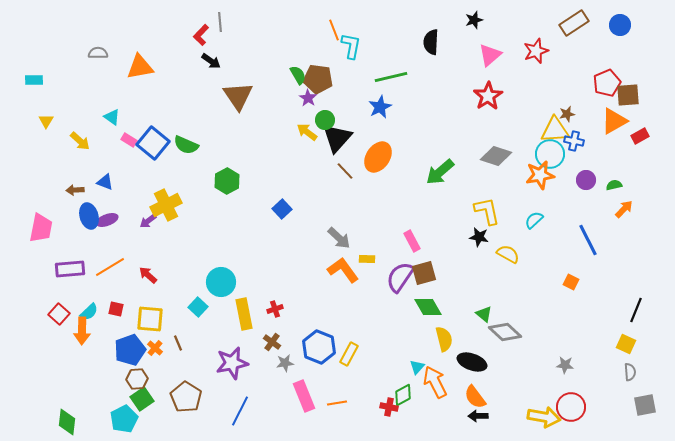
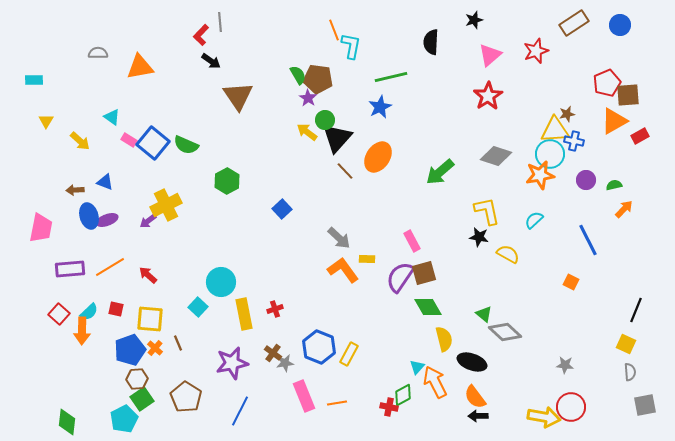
brown cross at (272, 342): moved 1 px right, 11 px down
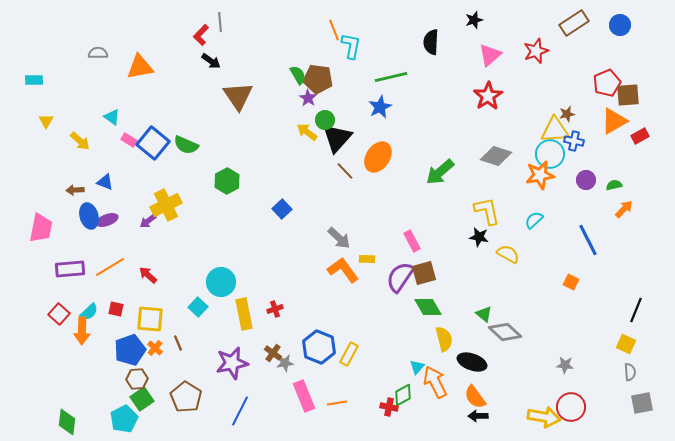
gray square at (645, 405): moved 3 px left, 2 px up
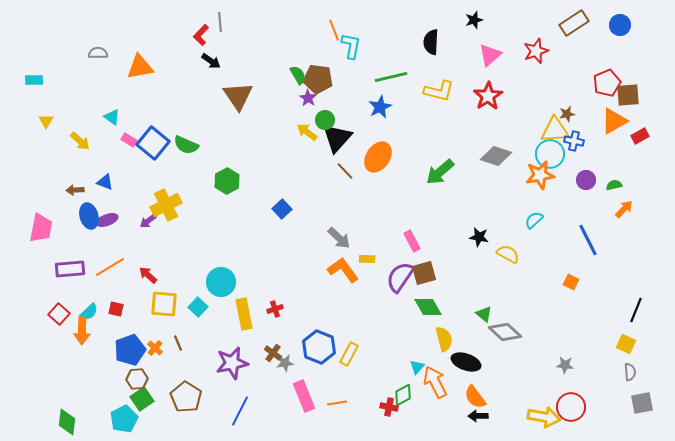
yellow L-shape at (487, 211): moved 48 px left, 120 px up; rotated 116 degrees clockwise
yellow square at (150, 319): moved 14 px right, 15 px up
black ellipse at (472, 362): moved 6 px left
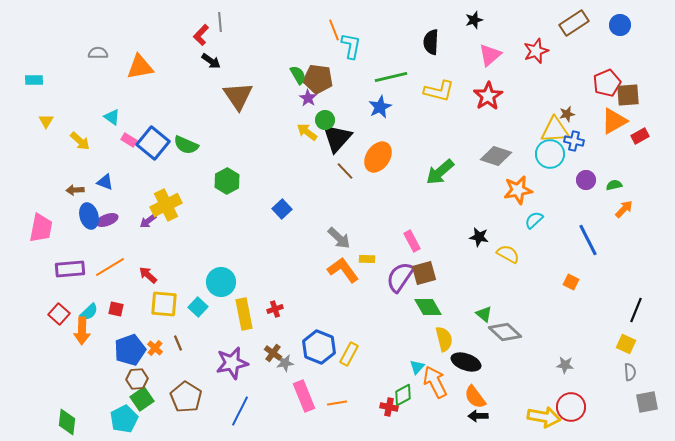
orange star at (540, 175): moved 22 px left, 15 px down
gray square at (642, 403): moved 5 px right, 1 px up
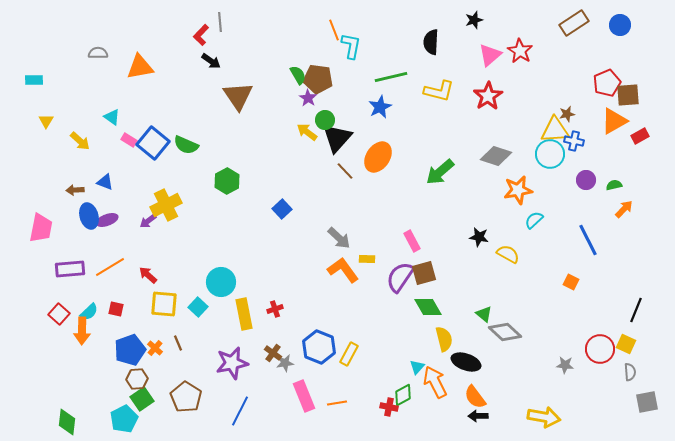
red star at (536, 51): moved 16 px left; rotated 20 degrees counterclockwise
red circle at (571, 407): moved 29 px right, 58 px up
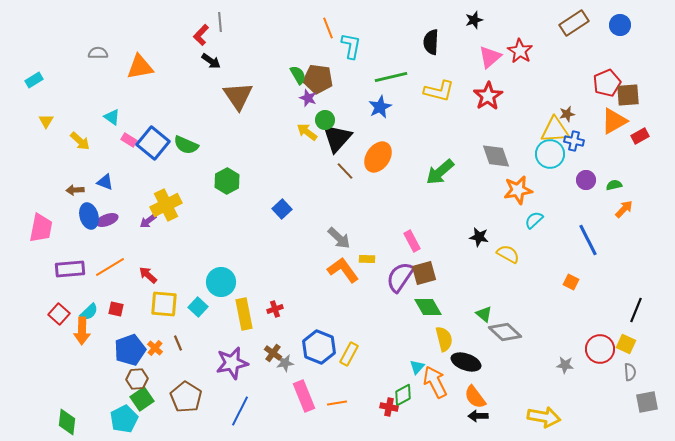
orange line at (334, 30): moved 6 px left, 2 px up
pink triangle at (490, 55): moved 2 px down
cyan rectangle at (34, 80): rotated 30 degrees counterclockwise
purple star at (308, 98): rotated 12 degrees counterclockwise
gray diamond at (496, 156): rotated 52 degrees clockwise
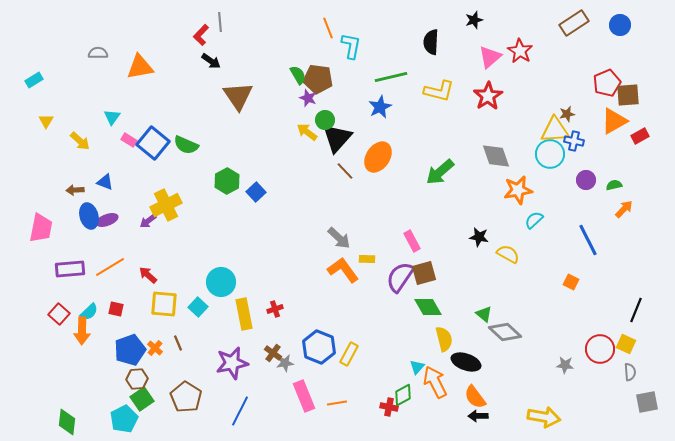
cyan triangle at (112, 117): rotated 30 degrees clockwise
blue square at (282, 209): moved 26 px left, 17 px up
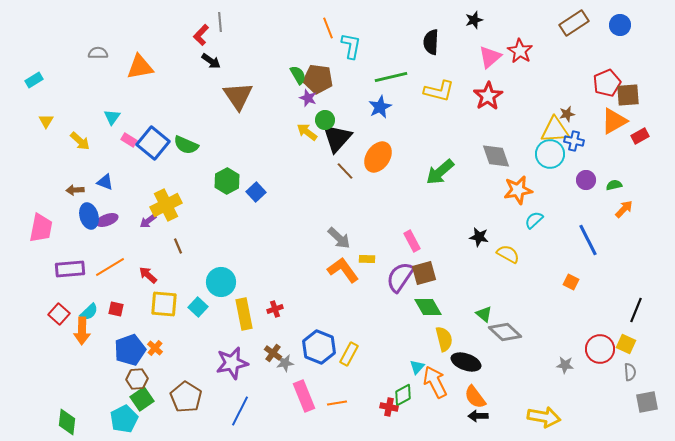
brown line at (178, 343): moved 97 px up
